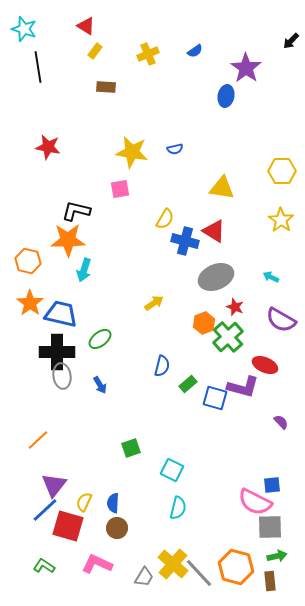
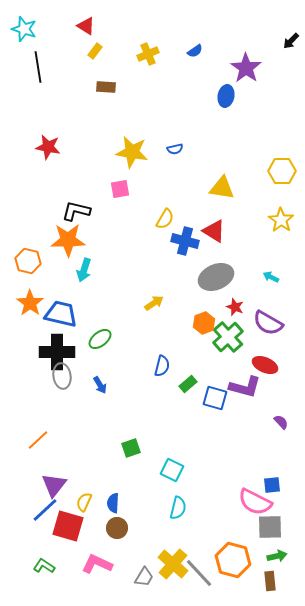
purple semicircle at (281, 320): moved 13 px left, 3 px down
purple L-shape at (243, 387): moved 2 px right
orange hexagon at (236, 567): moved 3 px left, 7 px up
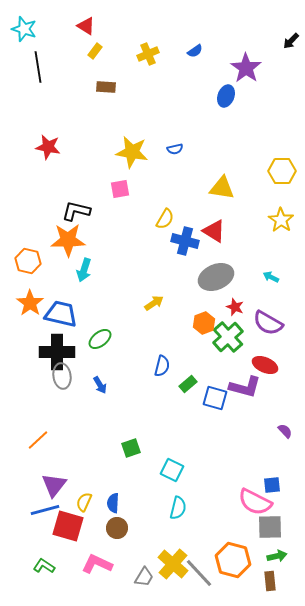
blue ellipse at (226, 96): rotated 10 degrees clockwise
purple semicircle at (281, 422): moved 4 px right, 9 px down
blue line at (45, 510): rotated 28 degrees clockwise
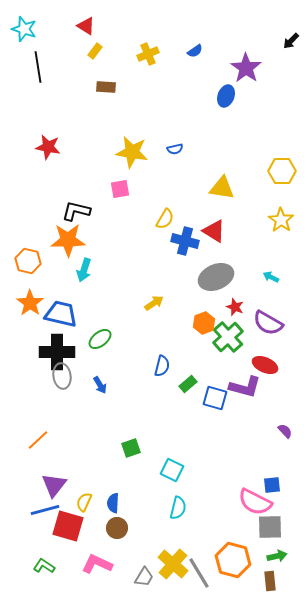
gray line at (199, 573): rotated 12 degrees clockwise
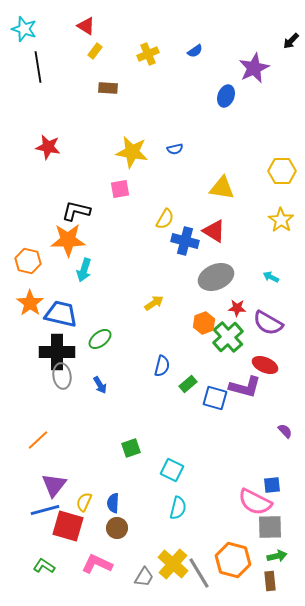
purple star at (246, 68): moved 8 px right; rotated 12 degrees clockwise
brown rectangle at (106, 87): moved 2 px right, 1 px down
red star at (235, 307): moved 2 px right, 1 px down; rotated 18 degrees counterclockwise
